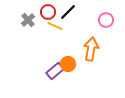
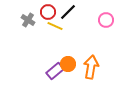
gray cross: rotated 16 degrees counterclockwise
orange arrow: moved 18 px down
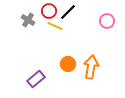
red circle: moved 1 px right, 1 px up
pink circle: moved 1 px right, 1 px down
purple rectangle: moved 19 px left, 8 px down
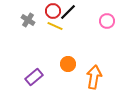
red circle: moved 4 px right
orange arrow: moved 3 px right, 10 px down
purple rectangle: moved 2 px left, 2 px up
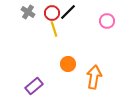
red circle: moved 1 px left, 2 px down
gray cross: moved 8 px up
yellow line: moved 1 px left, 3 px down; rotated 49 degrees clockwise
purple rectangle: moved 9 px down
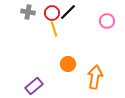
gray cross: rotated 24 degrees counterclockwise
orange arrow: moved 1 px right
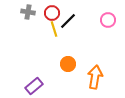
black line: moved 9 px down
pink circle: moved 1 px right, 1 px up
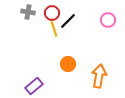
orange arrow: moved 4 px right, 1 px up
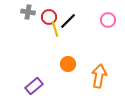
red circle: moved 3 px left, 4 px down
yellow line: moved 1 px right
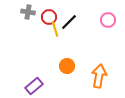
black line: moved 1 px right, 1 px down
orange circle: moved 1 px left, 2 px down
